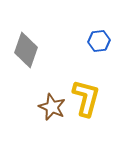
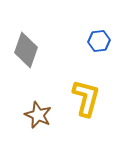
brown star: moved 14 px left, 8 px down
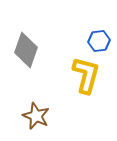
yellow L-shape: moved 23 px up
brown star: moved 2 px left, 1 px down
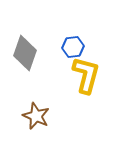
blue hexagon: moved 26 px left, 6 px down
gray diamond: moved 1 px left, 3 px down
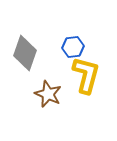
brown star: moved 12 px right, 22 px up
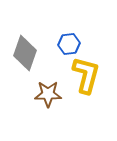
blue hexagon: moved 4 px left, 3 px up
brown star: rotated 24 degrees counterclockwise
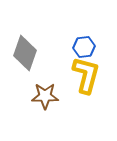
blue hexagon: moved 15 px right, 3 px down
brown star: moved 3 px left, 2 px down
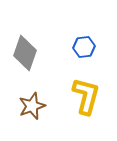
yellow L-shape: moved 21 px down
brown star: moved 13 px left, 10 px down; rotated 20 degrees counterclockwise
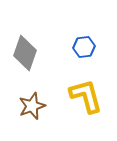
yellow L-shape: rotated 30 degrees counterclockwise
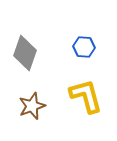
blue hexagon: rotated 10 degrees clockwise
